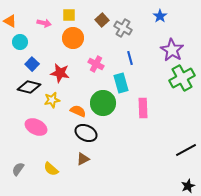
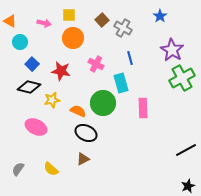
red star: moved 1 px right, 2 px up
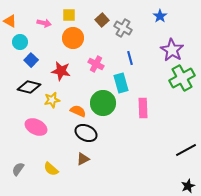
blue square: moved 1 px left, 4 px up
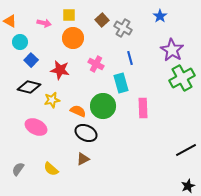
red star: moved 1 px left, 1 px up
green circle: moved 3 px down
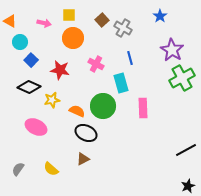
black diamond: rotated 10 degrees clockwise
orange semicircle: moved 1 px left
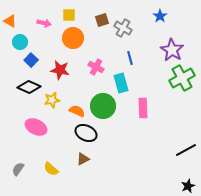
brown square: rotated 24 degrees clockwise
pink cross: moved 3 px down
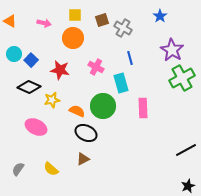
yellow square: moved 6 px right
cyan circle: moved 6 px left, 12 px down
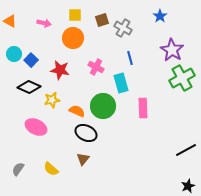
brown triangle: rotated 24 degrees counterclockwise
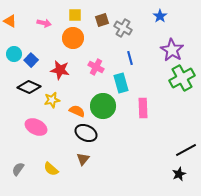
black star: moved 9 px left, 12 px up
